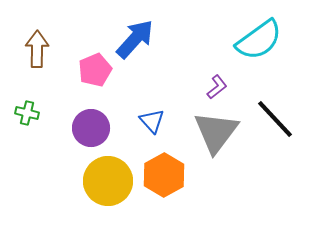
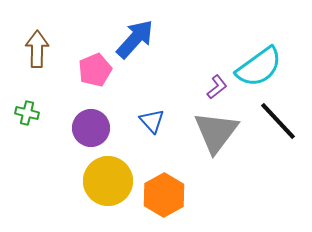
cyan semicircle: moved 27 px down
black line: moved 3 px right, 2 px down
orange hexagon: moved 20 px down
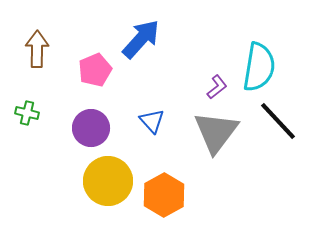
blue arrow: moved 6 px right
cyan semicircle: rotated 45 degrees counterclockwise
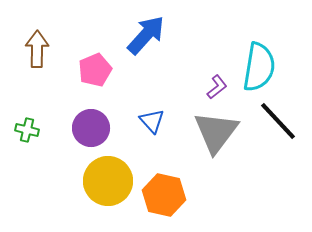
blue arrow: moved 5 px right, 4 px up
green cross: moved 17 px down
orange hexagon: rotated 18 degrees counterclockwise
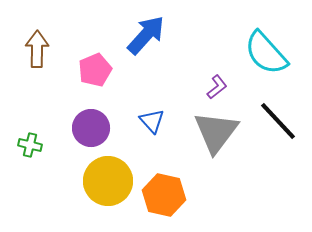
cyan semicircle: moved 7 px right, 14 px up; rotated 129 degrees clockwise
green cross: moved 3 px right, 15 px down
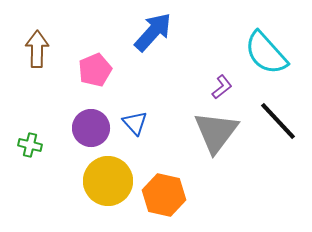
blue arrow: moved 7 px right, 3 px up
purple L-shape: moved 5 px right
blue triangle: moved 17 px left, 2 px down
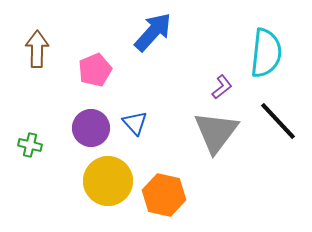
cyan semicircle: rotated 132 degrees counterclockwise
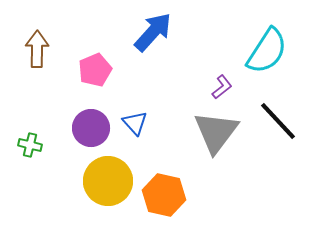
cyan semicircle: moved 1 px right, 2 px up; rotated 27 degrees clockwise
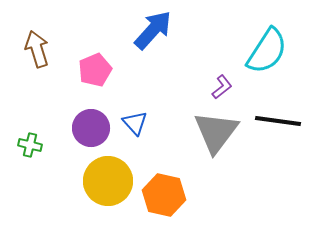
blue arrow: moved 2 px up
brown arrow: rotated 18 degrees counterclockwise
black line: rotated 39 degrees counterclockwise
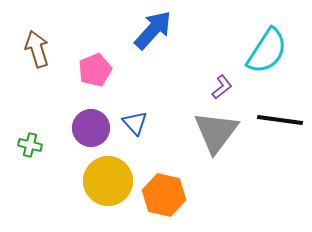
black line: moved 2 px right, 1 px up
